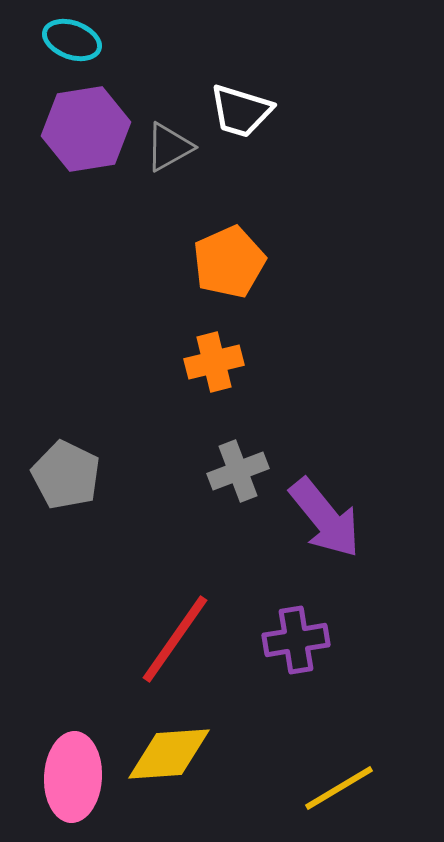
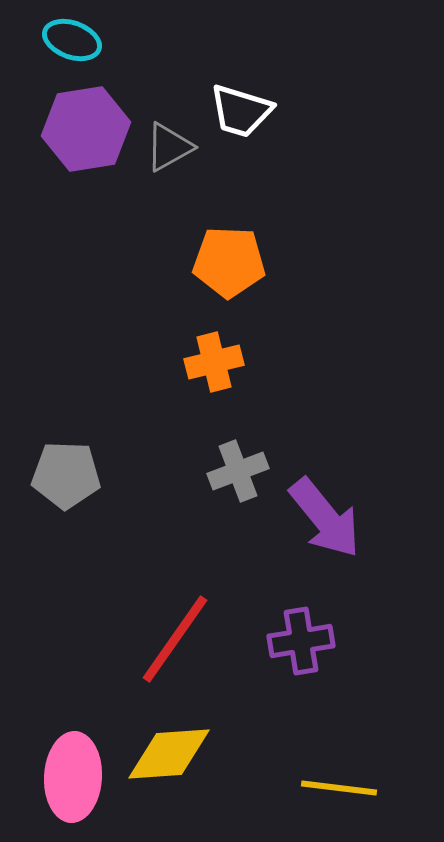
orange pentagon: rotated 26 degrees clockwise
gray pentagon: rotated 24 degrees counterclockwise
purple cross: moved 5 px right, 1 px down
yellow line: rotated 38 degrees clockwise
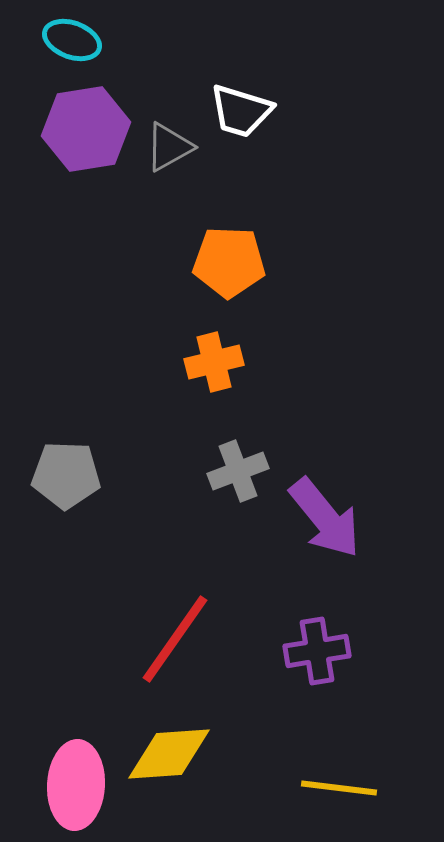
purple cross: moved 16 px right, 10 px down
pink ellipse: moved 3 px right, 8 px down
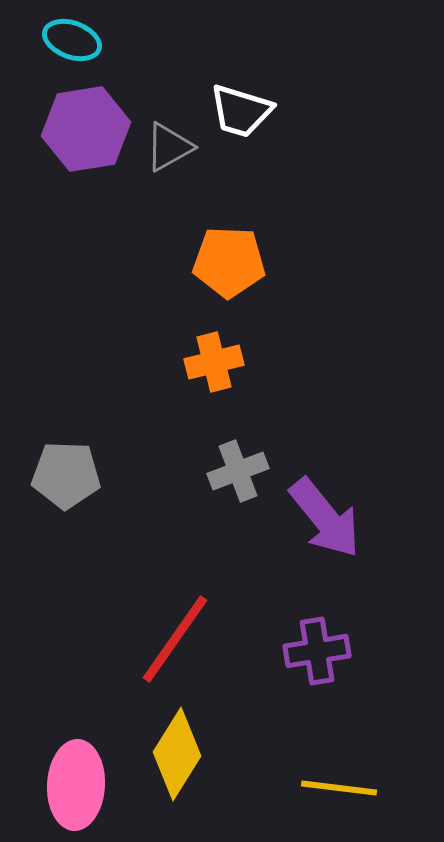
yellow diamond: moved 8 px right; rotated 54 degrees counterclockwise
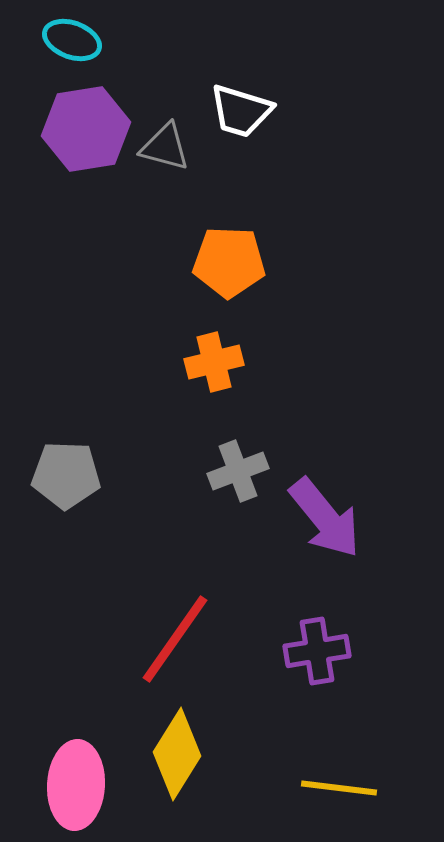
gray triangle: moved 4 px left; rotated 44 degrees clockwise
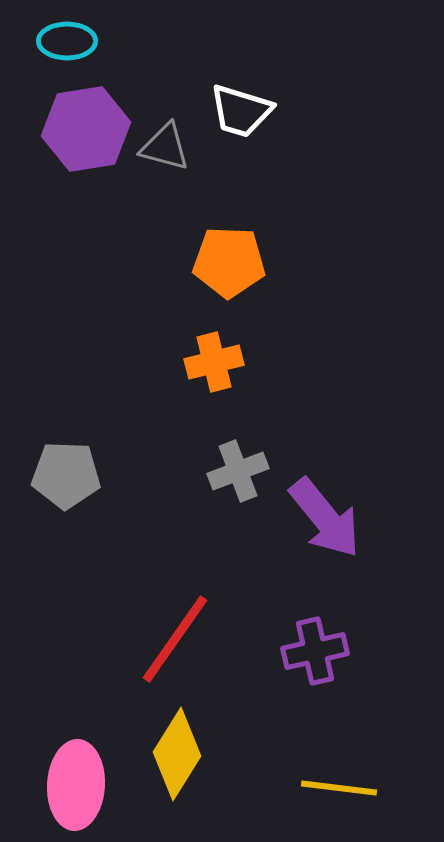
cyan ellipse: moved 5 px left, 1 px down; rotated 20 degrees counterclockwise
purple cross: moved 2 px left; rotated 4 degrees counterclockwise
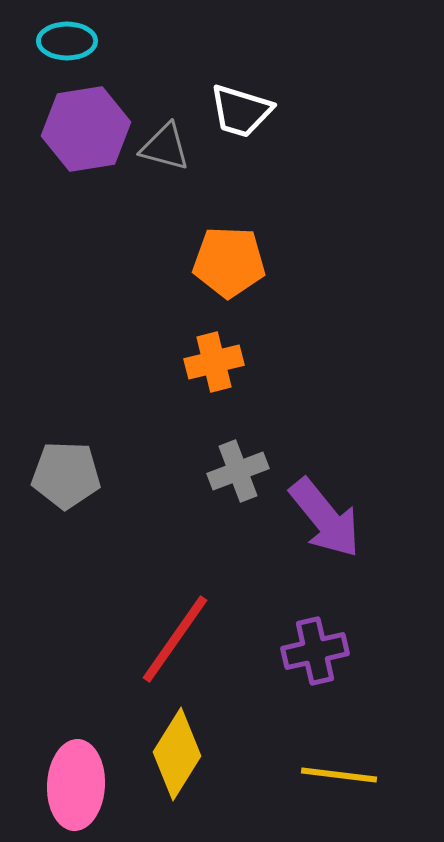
yellow line: moved 13 px up
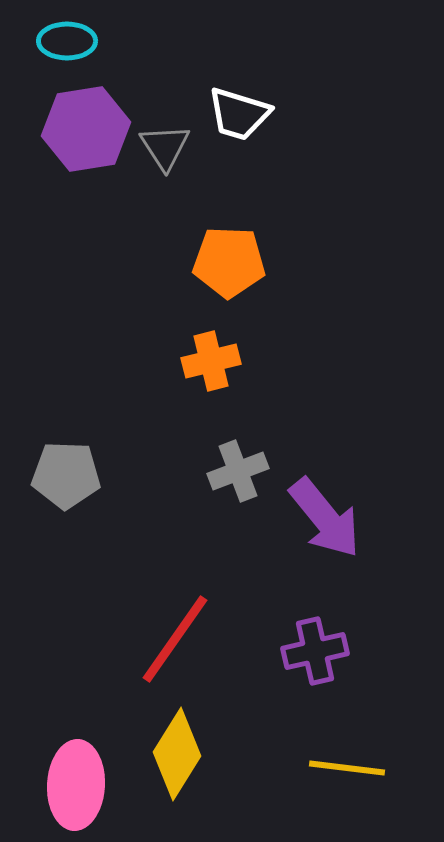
white trapezoid: moved 2 px left, 3 px down
gray triangle: rotated 42 degrees clockwise
orange cross: moved 3 px left, 1 px up
yellow line: moved 8 px right, 7 px up
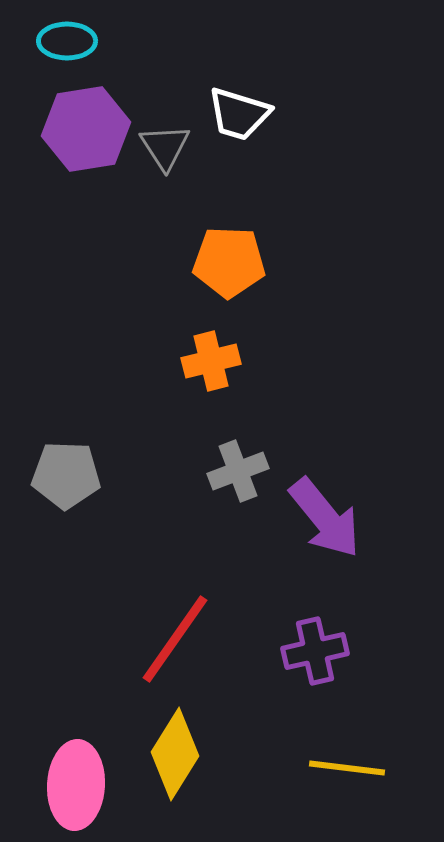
yellow diamond: moved 2 px left
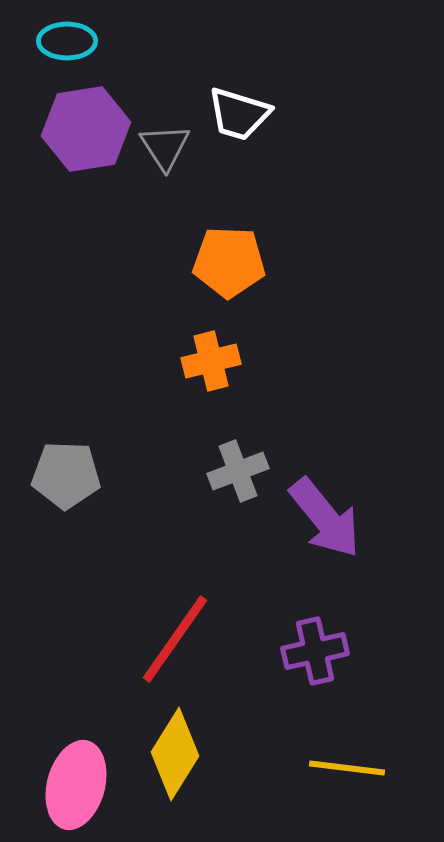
pink ellipse: rotated 12 degrees clockwise
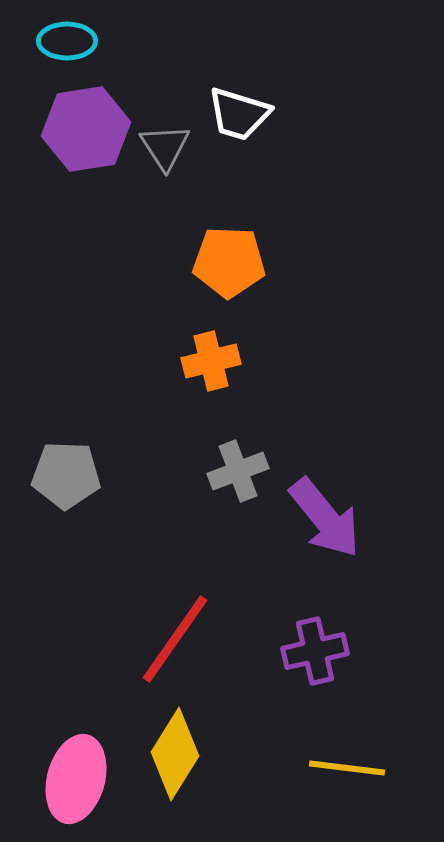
pink ellipse: moved 6 px up
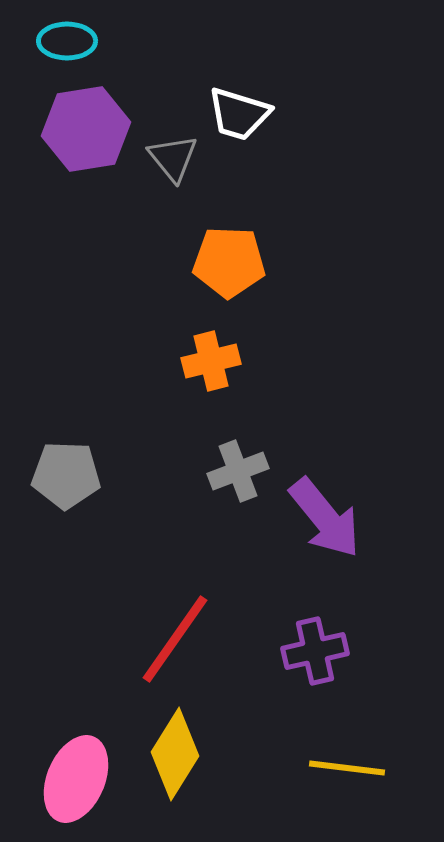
gray triangle: moved 8 px right, 11 px down; rotated 6 degrees counterclockwise
pink ellipse: rotated 8 degrees clockwise
